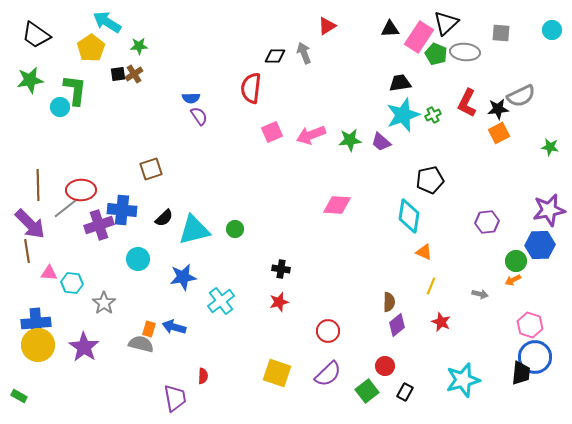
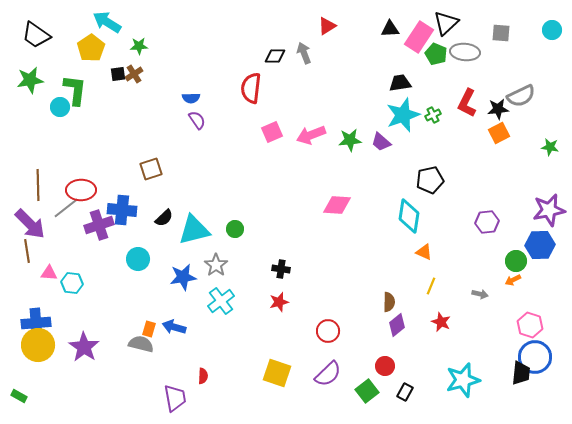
purple semicircle at (199, 116): moved 2 px left, 4 px down
gray star at (104, 303): moved 112 px right, 38 px up
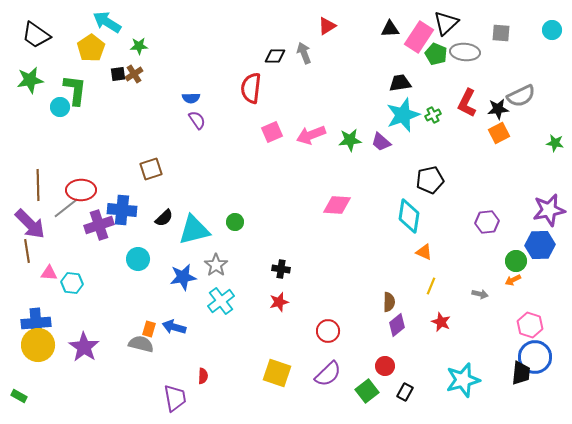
green star at (550, 147): moved 5 px right, 4 px up
green circle at (235, 229): moved 7 px up
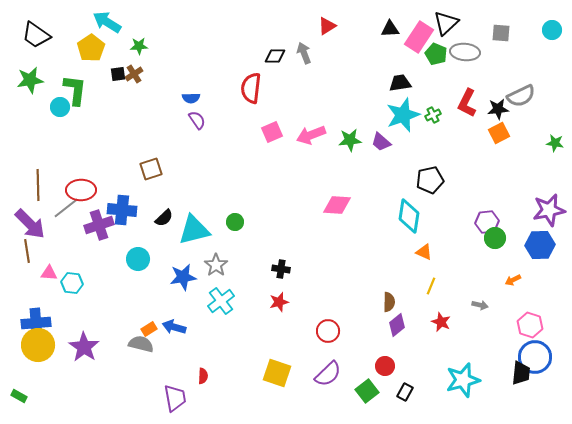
green circle at (516, 261): moved 21 px left, 23 px up
gray arrow at (480, 294): moved 11 px down
orange rectangle at (149, 329): rotated 42 degrees clockwise
